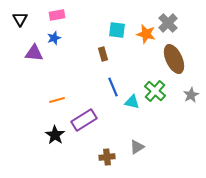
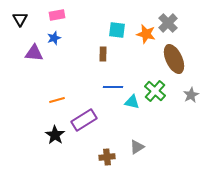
brown rectangle: rotated 16 degrees clockwise
blue line: rotated 66 degrees counterclockwise
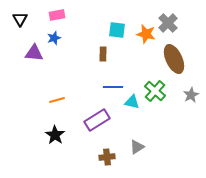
purple rectangle: moved 13 px right
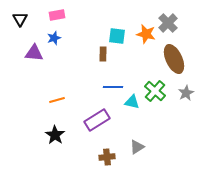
cyan square: moved 6 px down
gray star: moved 5 px left, 2 px up
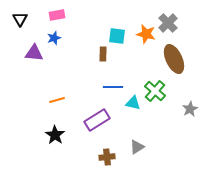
gray star: moved 4 px right, 16 px down
cyan triangle: moved 1 px right, 1 px down
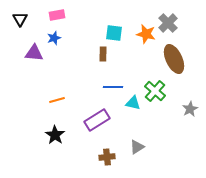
cyan square: moved 3 px left, 3 px up
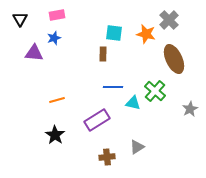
gray cross: moved 1 px right, 3 px up
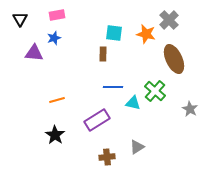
gray star: rotated 14 degrees counterclockwise
